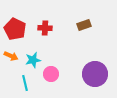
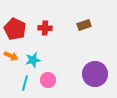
pink circle: moved 3 px left, 6 px down
cyan line: rotated 28 degrees clockwise
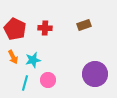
orange arrow: moved 2 px right, 1 px down; rotated 40 degrees clockwise
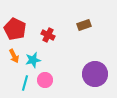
red cross: moved 3 px right, 7 px down; rotated 24 degrees clockwise
orange arrow: moved 1 px right, 1 px up
pink circle: moved 3 px left
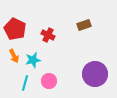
pink circle: moved 4 px right, 1 px down
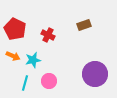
orange arrow: moved 1 px left; rotated 40 degrees counterclockwise
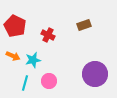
red pentagon: moved 3 px up
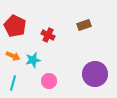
cyan line: moved 12 px left
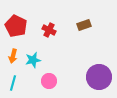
red pentagon: moved 1 px right
red cross: moved 1 px right, 5 px up
orange arrow: rotated 80 degrees clockwise
purple circle: moved 4 px right, 3 px down
